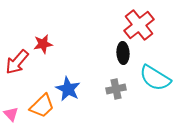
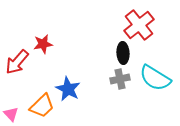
gray cross: moved 4 px right, 10 px up
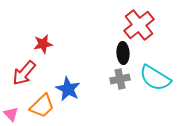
red arrow: moved 7 px right, 11 px down
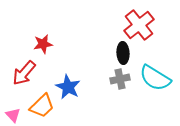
blue star: moved 2 px up
pink triangle: moved 2 px right, 1 px down
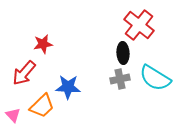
red cross: rotated 12 degrees counterclockwise
blue star: rotated 25 degrees counterclockwise
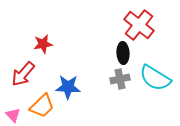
red arrow: moved 1 px left, 1 px down
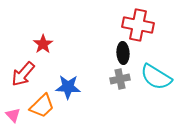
red cross: moved 1 px left; rotated 28 degrees counterclockwise
red star: rotated 24 degrees counterclockwise
cyan semicircle: moved 1 px right, 1 px up
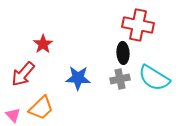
cyan semicircle: moved 2 px left, 1 px down
blue star: moved 10 px right, 9 px up
orange trapezoid: moved 1 px left, 2 px down
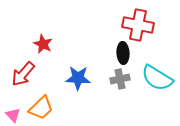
red star: rotated 12 degrees counterclockwise
cyan semicircle: moved 3 px right
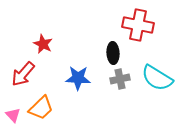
black ellipse: moved 10 px left
